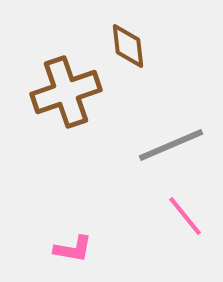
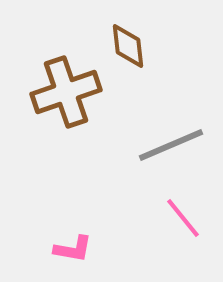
pink line: moved 2 px left, 2 px down
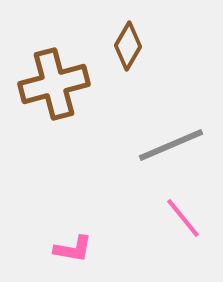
brown diamond: rotated 36 degrees clockwise
brown cross: moved 12 px left, 8 px up; rotated 4 degrees clockwise
